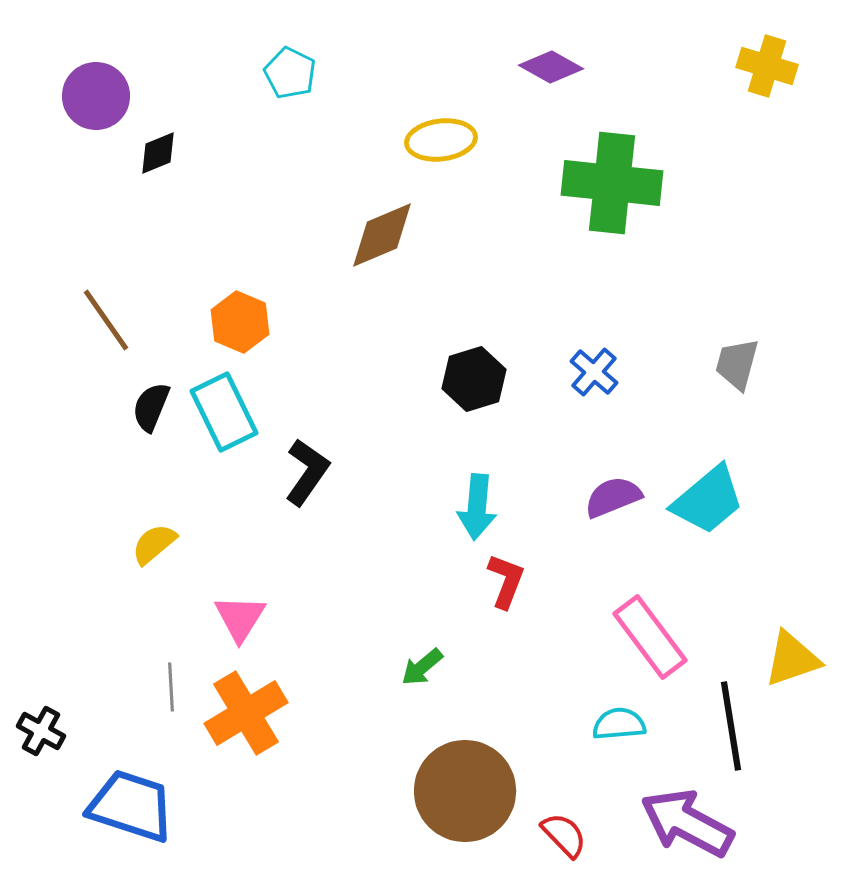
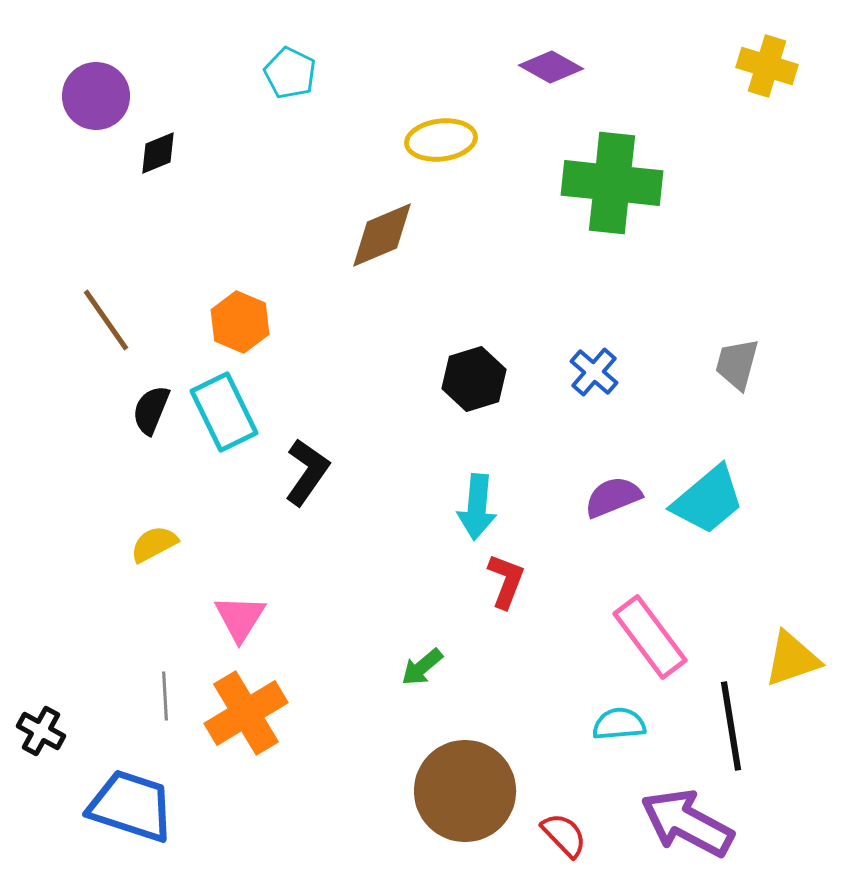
black semicircle: moved 3 px down
yellow semicircle: rotated 12 degrees clockwise
gray line: moved 6 px left, 9 px down
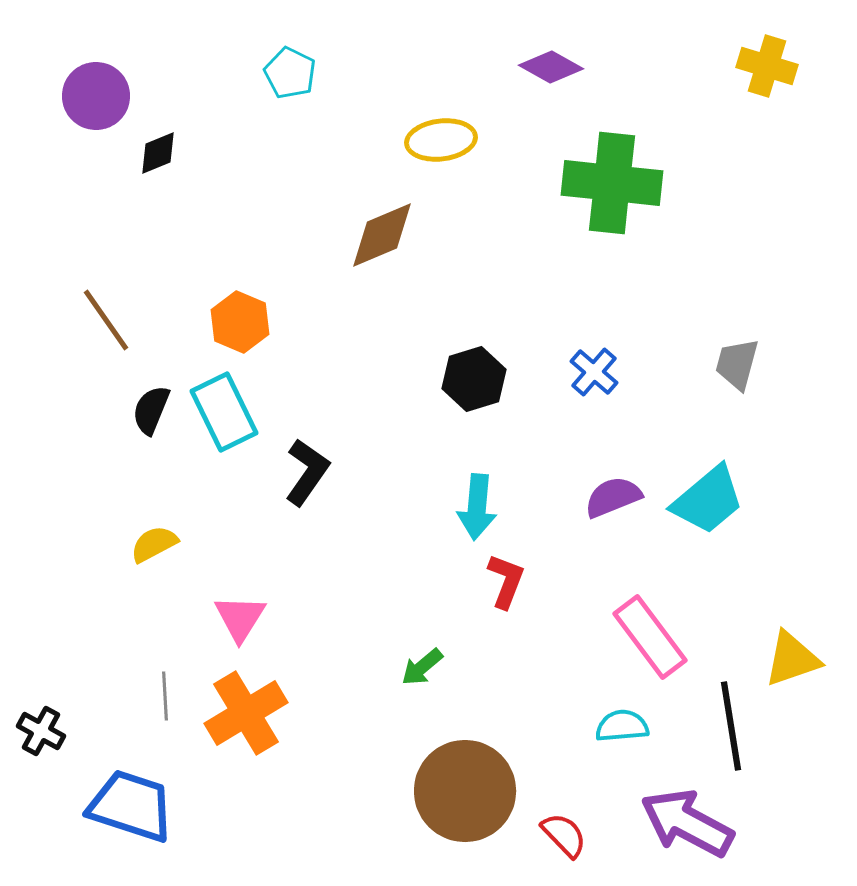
cyan semicircle: moved 3 px right, 2 px down
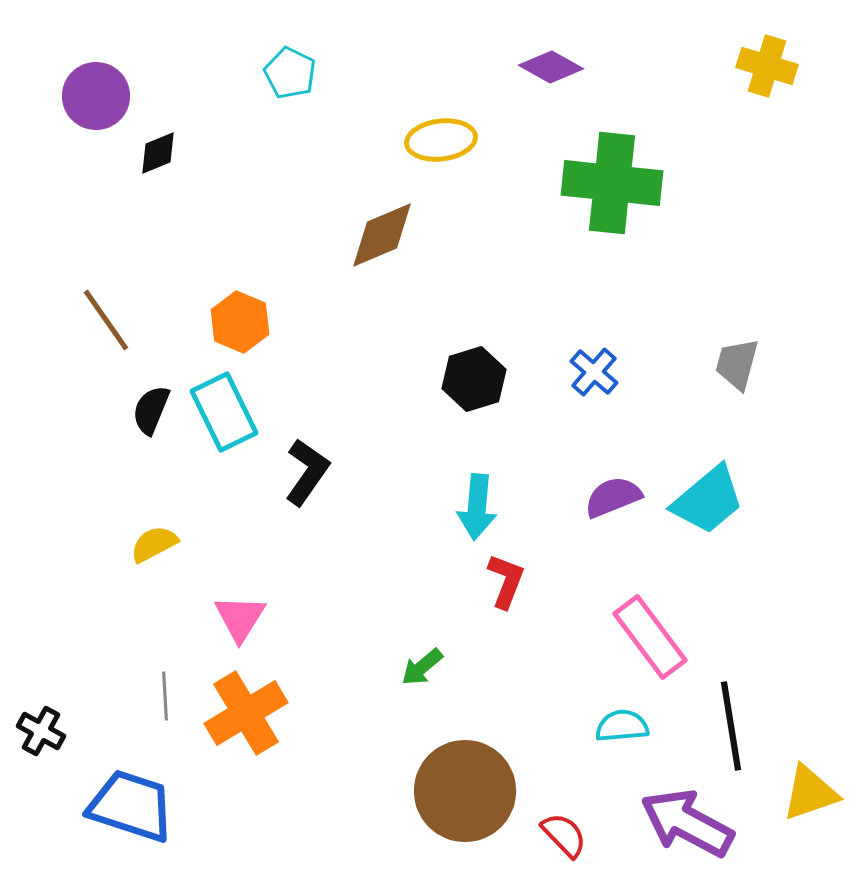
yellow triangle: moved 18 px right, 134 px down
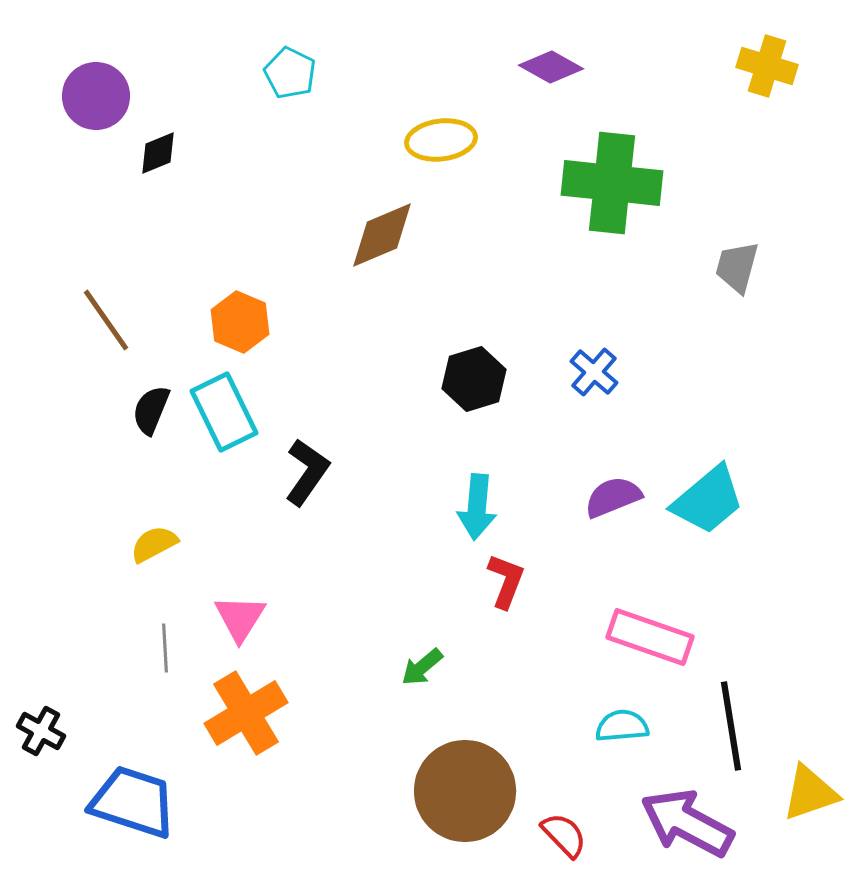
gray trapezoid: moved 97 px up
pink rectangle: rotated 34 degrees counterclockwise
gray line: moved 48 px up
blue trapezoid: moved 2 px right, 4 px up
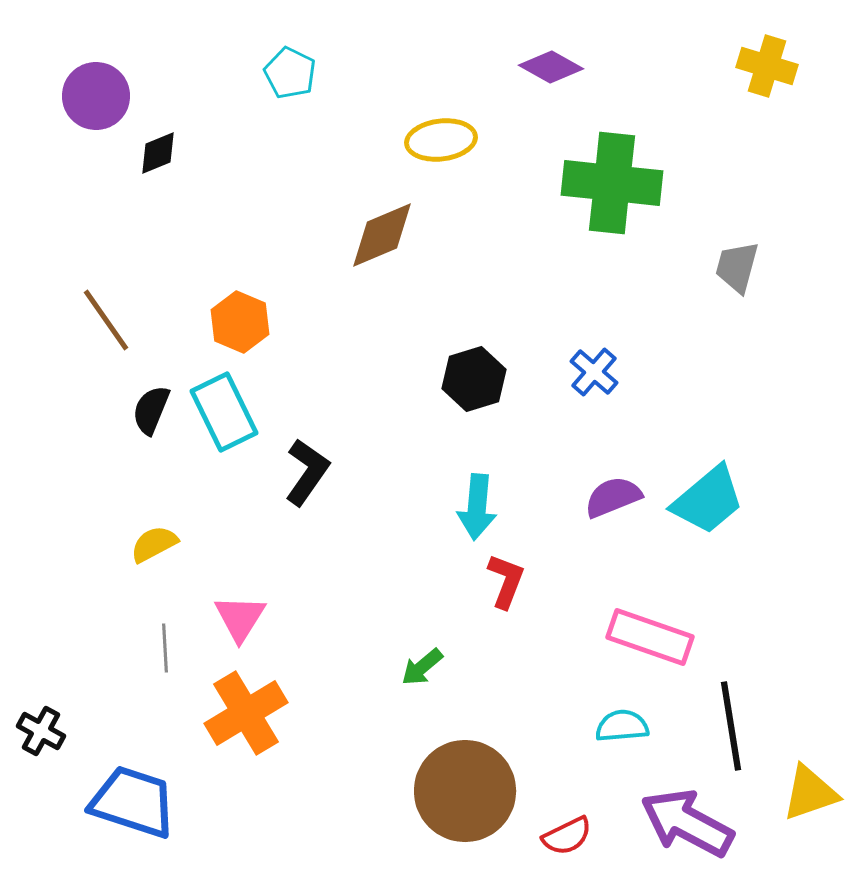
red semicircle: moved 3 px right, 1 px down; rotated 108 degrees clockwise
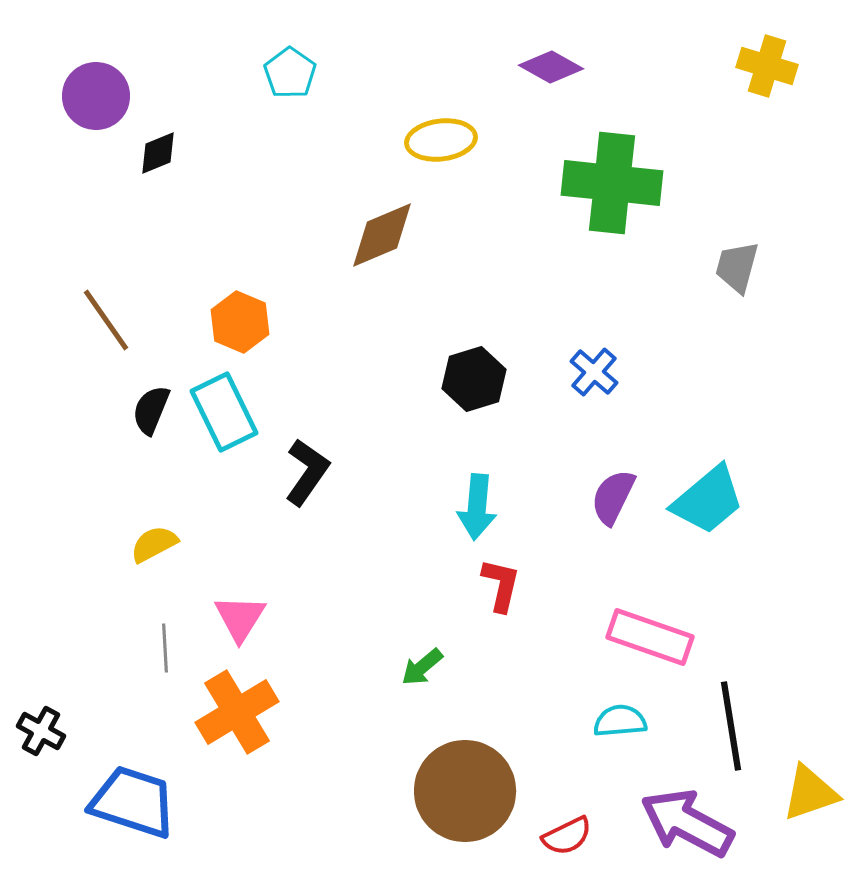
cyan pentagon: rotated 9 degrees clockwise
purple semicircle: rotated 42 degrees counterclockwise
red L-shape: moved 5 px left, 4 px down; rotated 8 degrees counterclockwise
orange cross: moved 9 px left, 1 px up
cyan semicircle: moved 2 px left, 5 px up
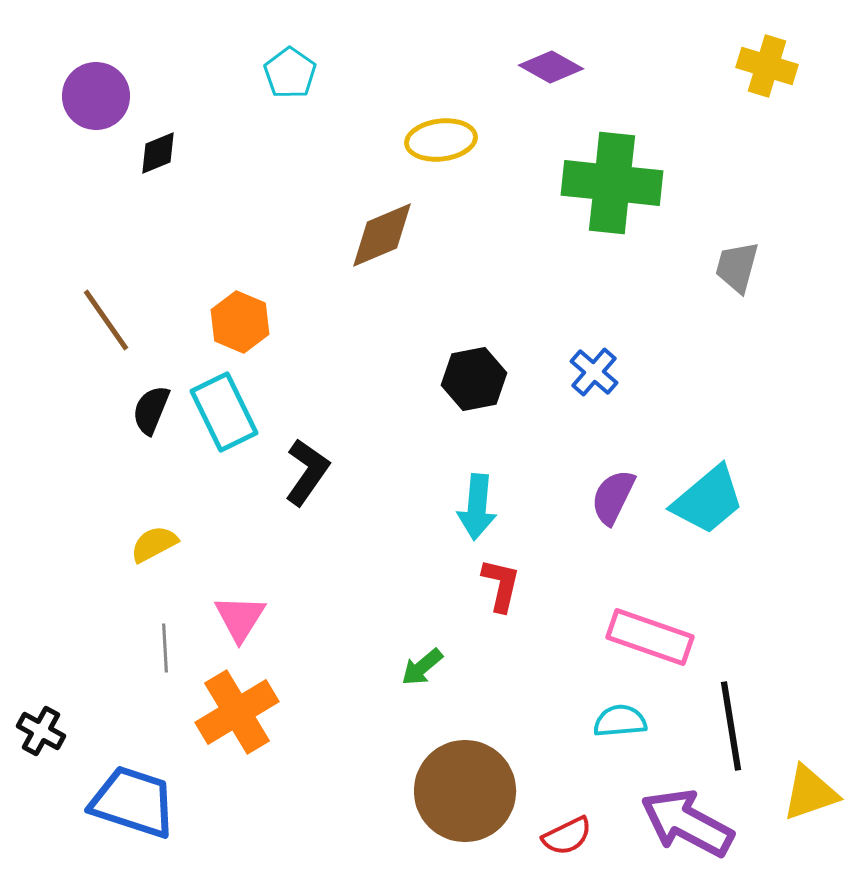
black hexagon: rotated 6 degrees clockwise
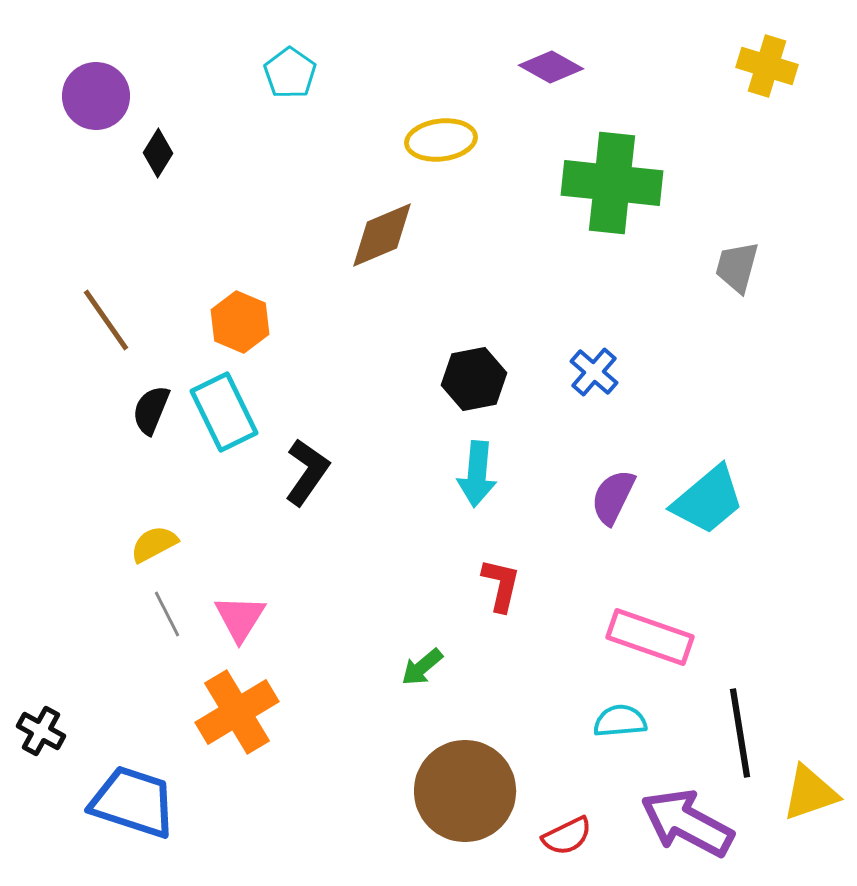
black diamond: rotated 36 degrees counterclockwise
cyan arrow: moved 33 px up
gray line: moved 2 px right, 34 px up; rotated 24 degrees counterclockwise
black line: moved 9 px right, 7 px down
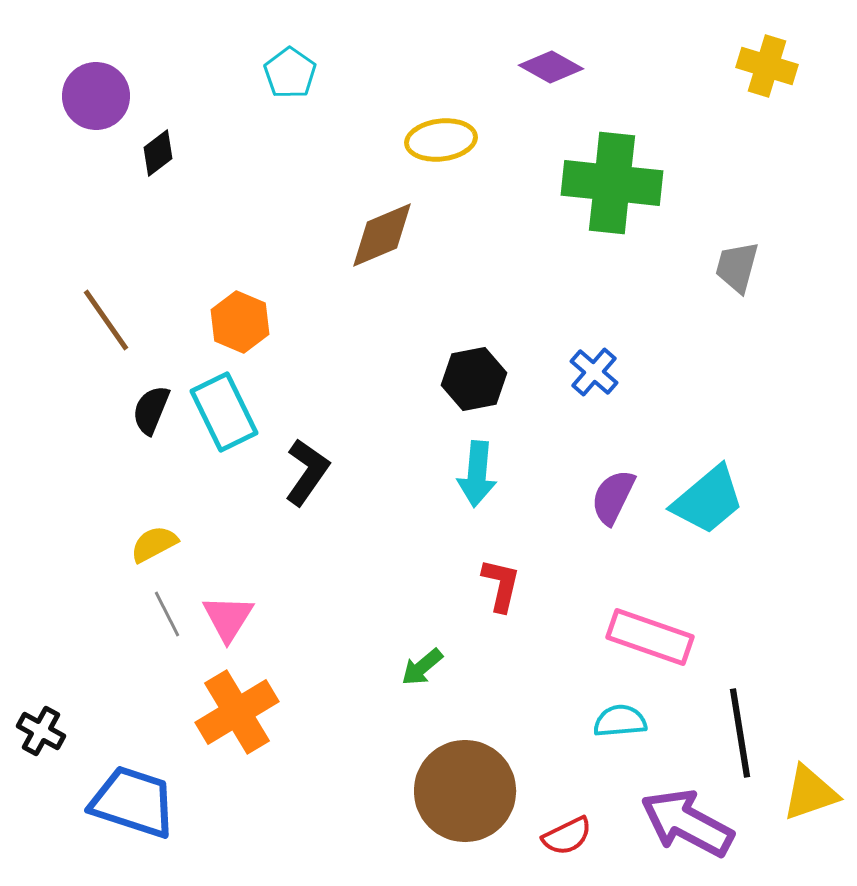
black diamond: rotated 21 degrees clockwise
pink triangle: moved 12 px left
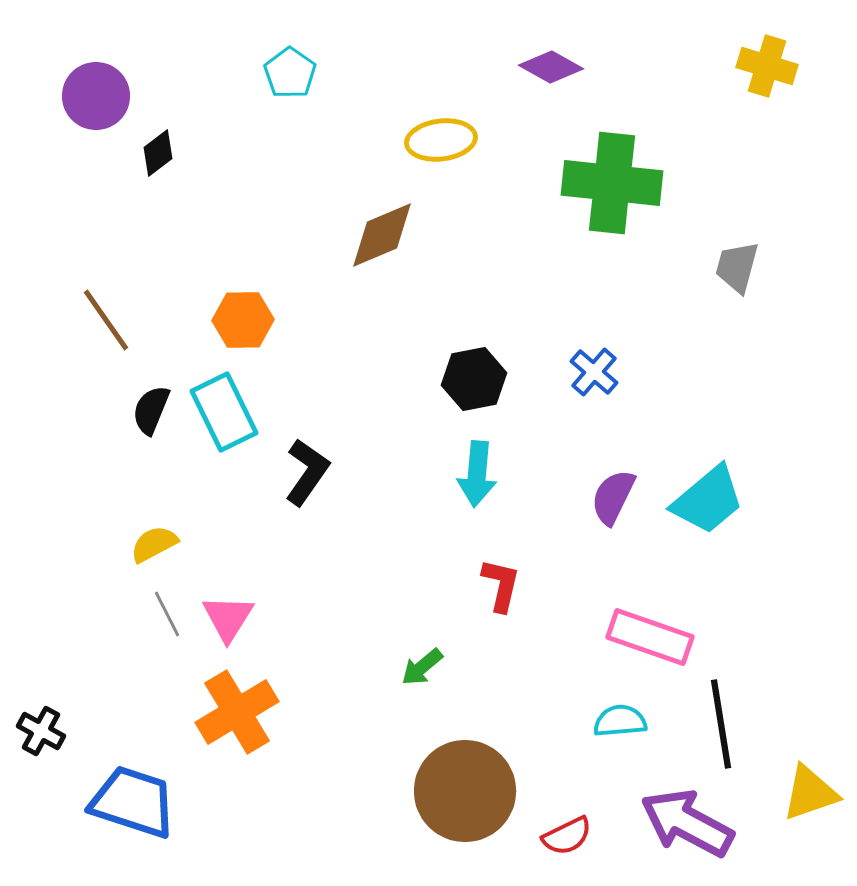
orange hexagon: moved 3 px right, 2 px up; rotated 24 degrees counterclockwise
black line: moved 19 px left, 9 px up
